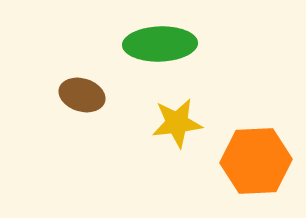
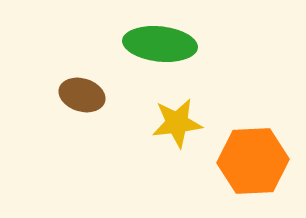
green ellipse: rotated 8 degrees clockwise
orange hexagon: moved 3 px left
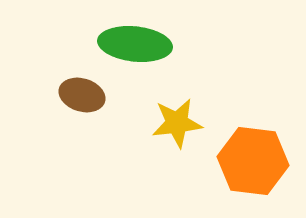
green ellipse: moved 25 px left
orange hexagon: rotated 10 degrees clockwise
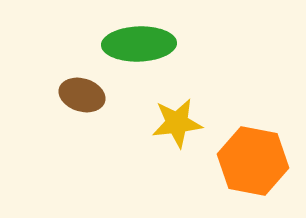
green ellipse: moved 4 px right; rotated 8 degrees counterclockwise
orange hexagon: rotated 4 degrees clockwise
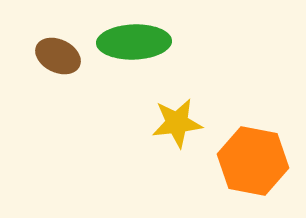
green ellipse: moved 5 px left, 2 px up
brown ellipse: moved 24 px left, 39 px up; rotated 9 degrees clockwise
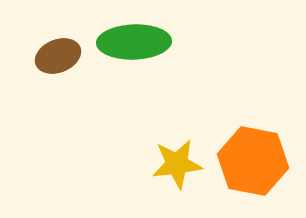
brown ellipse: rotated 48 degrees counterclockwise
yellow star: moved 41 px down
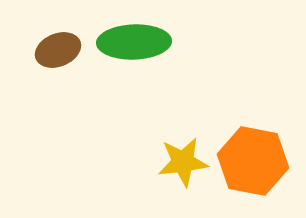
brown ellipse: moved 6 px up
yellow star: moved 6 px right, 2 px up
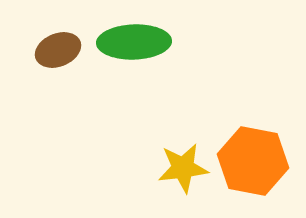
yellow star: moved 6 px down
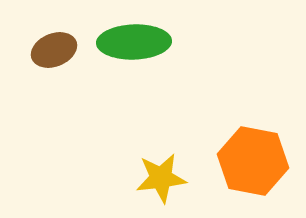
brown ellipse: moved 4 px left
yellow star: moved 22 px left, 10 px down
